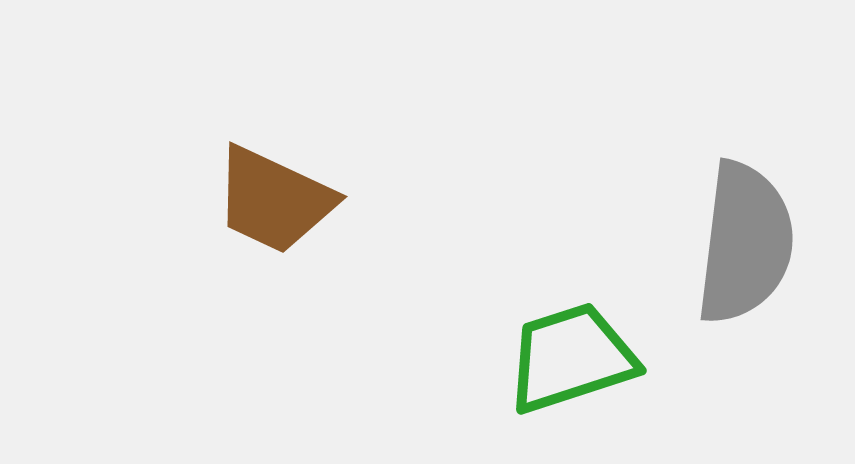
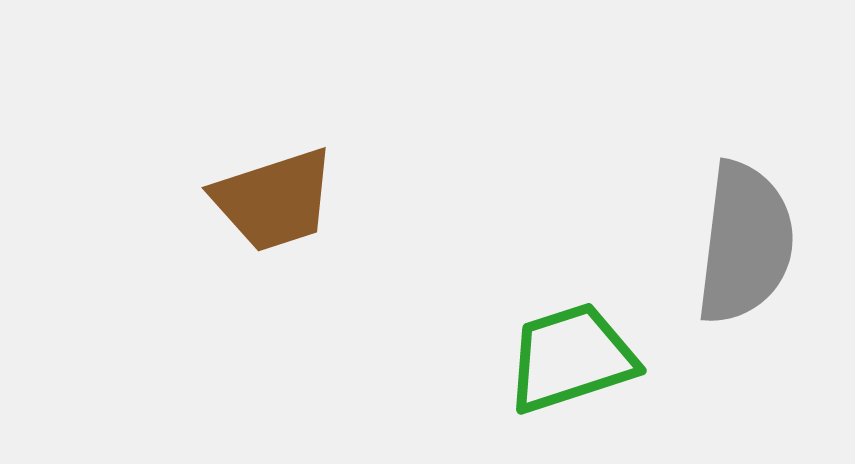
brown trapezoid: rotated 43 degrees counterclockwise
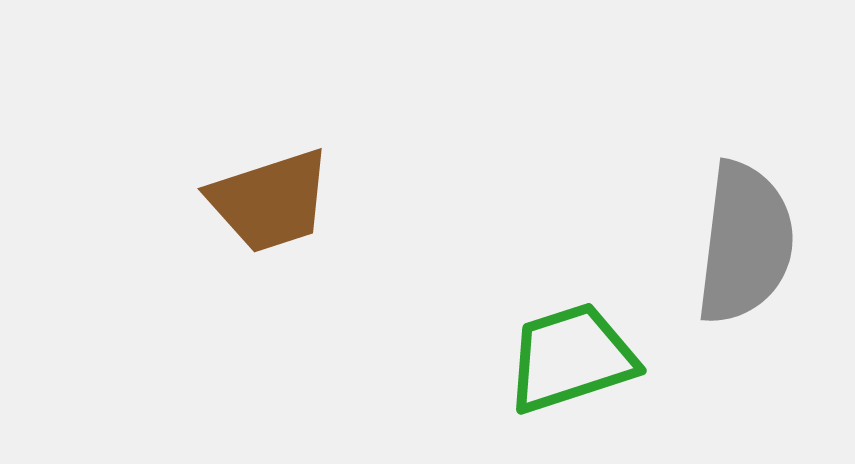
brown trapezoid: moved 4 px left, 1 px down
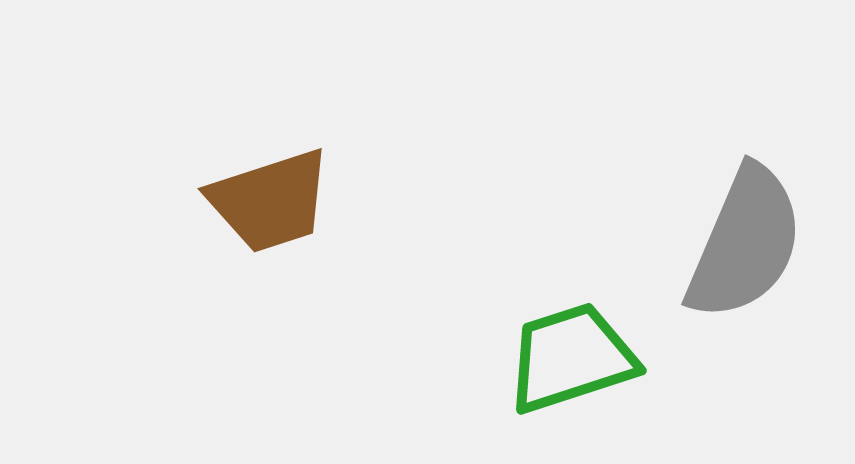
gray semicircle: rotated 16 degrees clockwise
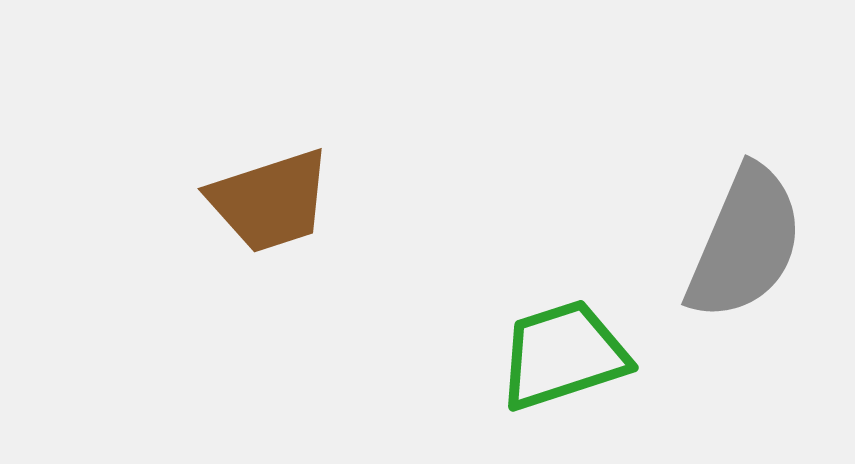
green trapezoid: moved 8 px left, 3 px up
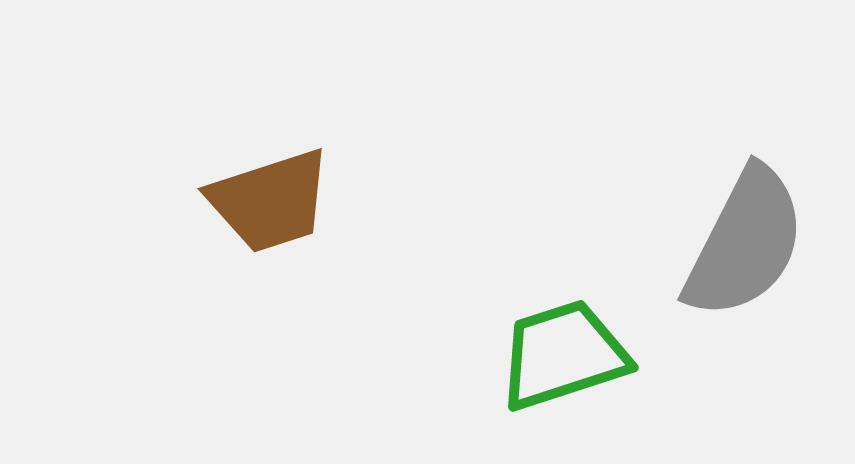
gray semicircle: rotated 4 degrees clockwise
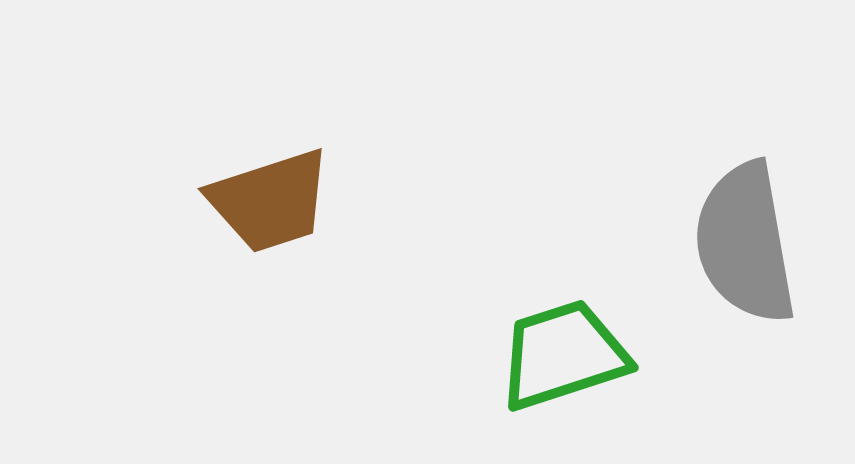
gray semicircle: rotated 143 degrees clockwise
